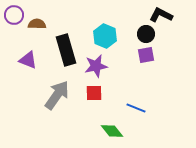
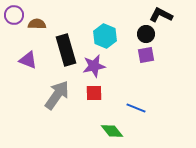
purple star: moved 2 px left
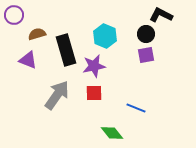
brown semicircle: moved 10 px down; rotated 18 degrees counterclockwise
green diamond: moved 2 px down
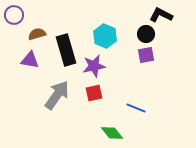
purple triangle: moved 2 px right; rotated 12 degrees counterclockwise
red square: rotated 12 degrees counterclockwise
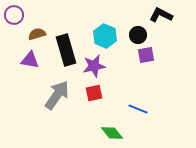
black circle: moved 8 px left, 1 px down
blue line: moved 2 px right, 1 px down
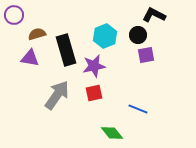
black L-shape: moved 7 px left
cyan hexagon: rotated 15 degrees clockwise
purple triangle: moved 2 px up
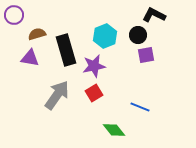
red square: rotated 18 degrees counterclockwise
blue line: moved 2 px right, 2 px up
green diamond: moved 2 px right, 3 px up
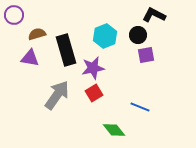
purple star: moved 1 px left, 2 px down
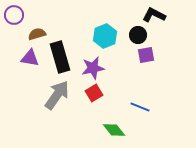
black rectangle: moved 6 px left, 7 px down
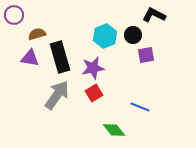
black circle: moved 5 px left
